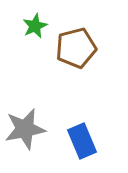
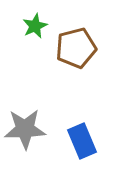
gray star: rotated 9 degrees clockwise
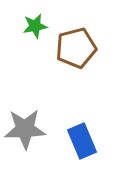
green star: rotated 15 degrees clockwise
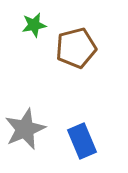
green star: moved 1 px left, 1 px up
gray star: rotated 21 degrees counterclockwise
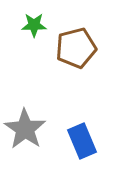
green star: rotated 10 degrees clockwise
gray star: rotated 15 degrees counterclockwise
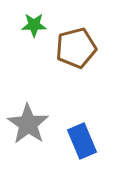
gray star: moved 3 px right, 5 px up
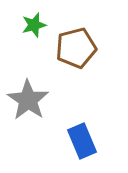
green star: rotated 15 degrees counterclockwise
gray star: moved 24 px up
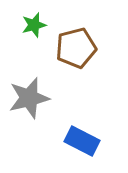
gray star: moved 1 px right, 2 px up; rotated 24 degrees clockwise
blue rectangle: rotated 40 degrees counterclockwise
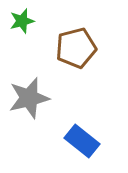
green star: moved 12 px left, 4 px up
blue rectangle: rotated 12 degrees clockwise
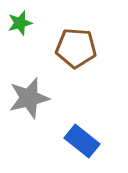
green star: moved 2 px left, 2 px down
brown pentagon: rotated 18 degrees clockwise
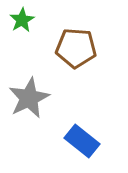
green star: moved 2 px right, 3 px up; rotated 15 degrees counterclockwise
gray star: rotated 12 degrees counterclockwise
